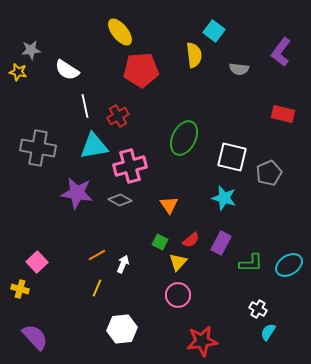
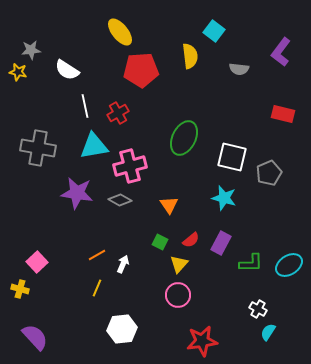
yellow semicircle: moved 4 px left, 1 px down
red cross: moved 3 px up
yellow triangle: moved 1 px right, 2 px down
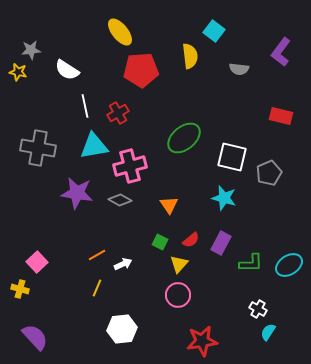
red rectangle: moved 2 px left, 2 px down
green ellipse: rotated 24 degrees clockwise
white arrow: rotated 42 degrees clockwise
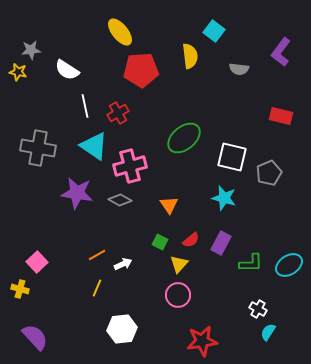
cyan triangle: rotated 44 degrees clockwise
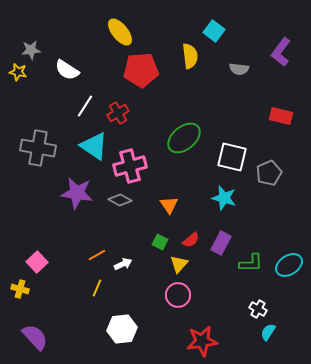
white line: rotated 45 degrees clockwise
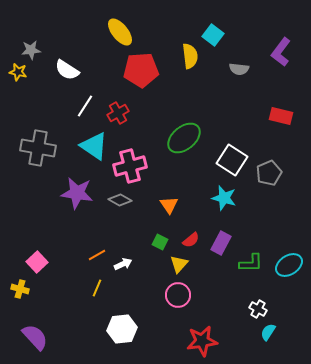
cyan square: moved 1 px left, 4 px down
white square: moved 3 px down; rotated 20 degrees clockwise
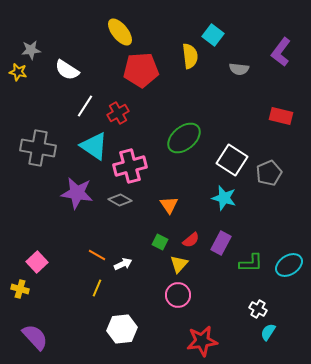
orange line: rotated 60 degrees clockwise
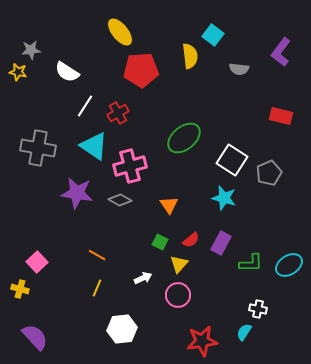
white semicircle: moved 2 px down
white arrow: moved 20 px right, 14 px down
white cross: rotated 18 degrees counterclockwise
cyan semicircle: moved 24 px left
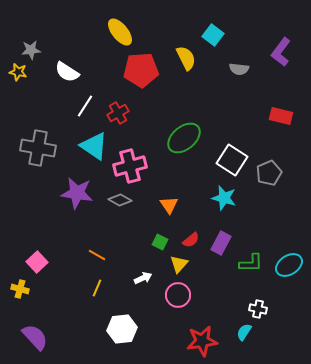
yellow semicircle: moved 4 px left, 2 px down; rotated 20 degrees counterclockwise
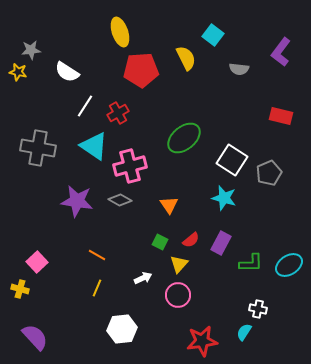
yellow ellipse: rotated 20 degrees clockwise
purple star: moved 8 px down
